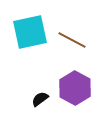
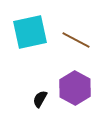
brown line: moved 4 px right
black semicircle: rotated 24 degrees counterclockwise
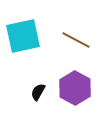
cyan square: moved 7 px left, 4 px down
black semicircle: moved 2 px left, 7 px up
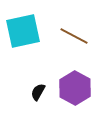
cyan square: moved 5 px up
brown line: moved 2 px left, 4 px up
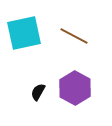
cyan square: moved 1 px right, 2 px down
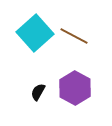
cyan square: moved 11 px right; rotated 30 degrees counterclockwise
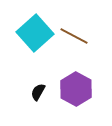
purple hexagon: moved 1 px right, 1 px down
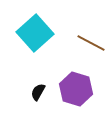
brown line: moved 17 px right, 7 px down
purple hexagon: rotated 12 degrees counterclockwise
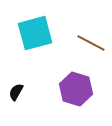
cyan square: rotated 27 degrees clockwise
black semicircle: moved 22 px left
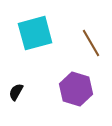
brown line: rotated 32 degrees clockwise
